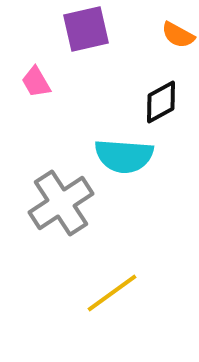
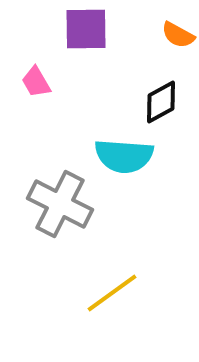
purple square: rotated 12 degrees clockwise
gray cross: moved 1 px left, 1 px down; rotated 30 degrees counterclockwise
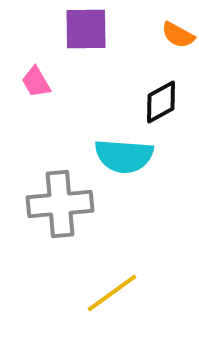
gray cross: rotated 32 degrees counterclockwise
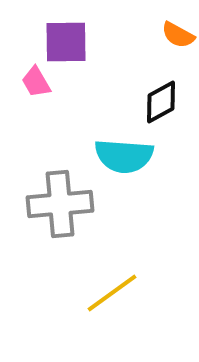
purple square: moved 20 px left, 13 px down
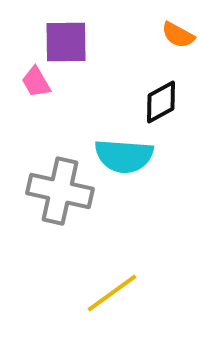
gray cross: moved 13 px up; rotated 18 degrees clockwise
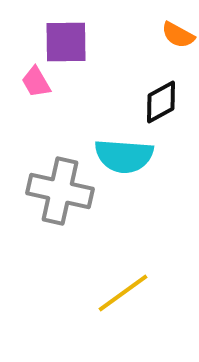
yellow line: moved 11 px right
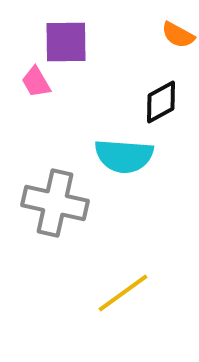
gray cross: moved 5 px left, 12 px down
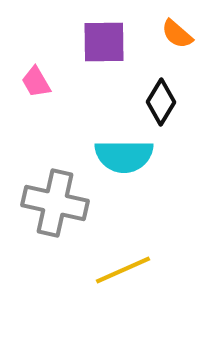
orange semicircle: moved 1 px left, 1 px up; rotated 12 degrees clockwise
purple square: moved 38 px right
black diamond: rotated 30 degrees counterclockwise
cyan semicircle: rotated 4 degrees counterclockwise
yellow line: moved 23 px up; rotated 12 degrees clockwise
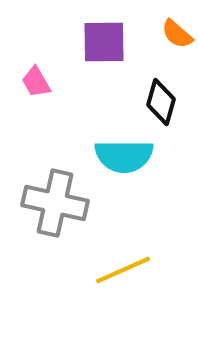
black diamond: rotated 15 degrees counterclockwise
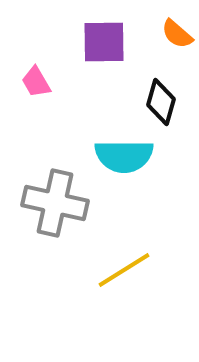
yellow line: moved 1 px right; rotated 8 degrees counterclockwise
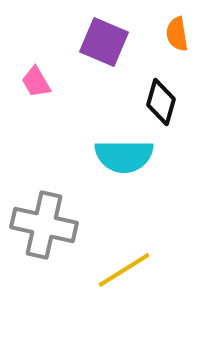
orange semicircle: rotated 40 degrees clockwise
purple square: rotated 24 degrees clockwise
gray cross: moved 11 px left, 22 px down
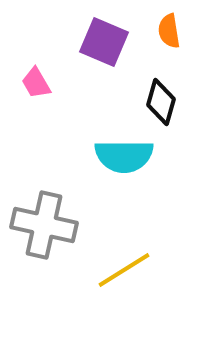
orange semicircle: moved 8 px left, 3 px up
pink trapezoid: moved 1 px down
